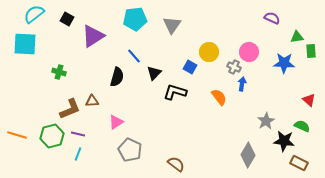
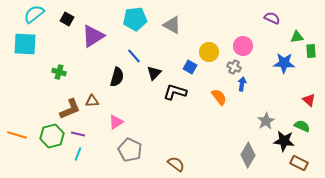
gray triangle: rotated 36 degrees counterclockwise
pink circle: moved 6 px left, 6 px up
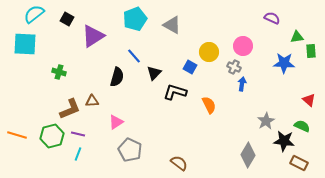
cyan pentagon: rotated 15 degrees counterclockwise
orange semicircle: moved 10 px left, 8 px down; rotated 12 degrees clockwise
brown semicircle: moved 3 px right, 1 px up
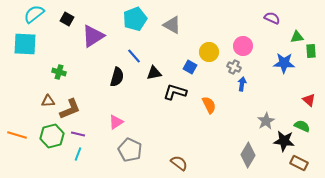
black triangle: rotated 35 degrees clockwise
brown triangle: moved 44 px left
